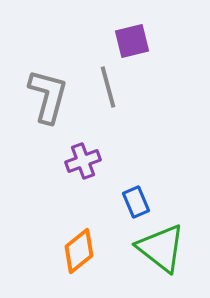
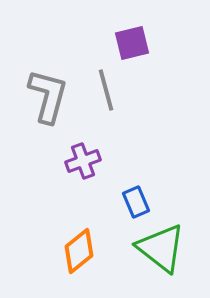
purple square: moved 2 px down
gray line: moved 2 px left, 3 px down
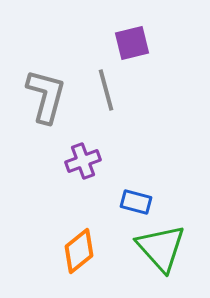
gray L-shape: moved 2 px left
blue rectangle: rotated 52 degrees counterclockwise
green triangle: rotated 10 degrees clockwise
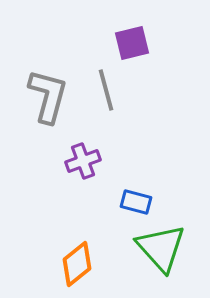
gray L-shape: moved 2 px right
orange diamond: moved 2 px left, 13 px down
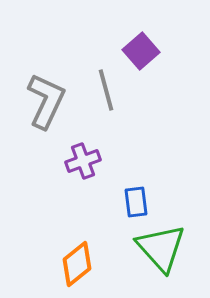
purple square: moved 9 px right, 8 px down; rotated 27 degrees counterclockwise
gray L-shape: moved 2 px left, 5 px down; rotated 10 degrees clockwise
blue rectangle: rotated 68 degrees clockwise
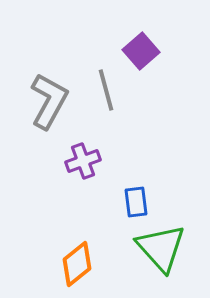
gray L-shape: moved 3 px right; rotated 4 degrees clockwise
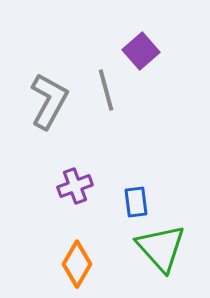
purple cross: moved 8 px left, 25 px down
orange diamond: rotated 21 degrees counterclockwise
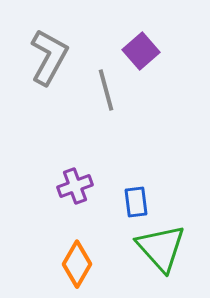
gray L-shape: moved 44 px up
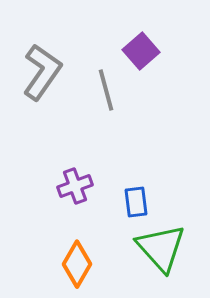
gray L-shape: moved 7 px left, 15 px down; rotated 6 degrees clockwise
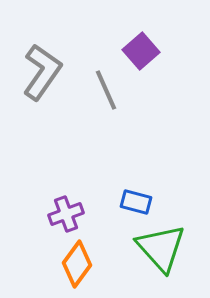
gray line: rotated 9 degrees counterclockwise
purple cross: moved 9 px left, 28 px down
blue rectangle: rotated 68 degrees counterclockwise
orange diamond: rotated 6 degrees clockwise
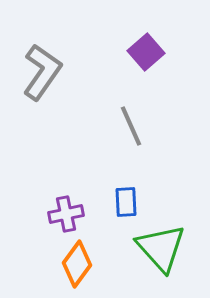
purple square: moved 5 px right, 1 px down
gray line: moved 25 px right, 36 px down
blue rectangle: moved 10 px left; rotated 72 degrees clockwise
purple cross: rotated 8 degrees clockwise
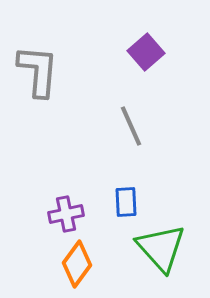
gray L-shape: moved 4 px left, 1 px up; rotated 30 degrees counterclockwise
